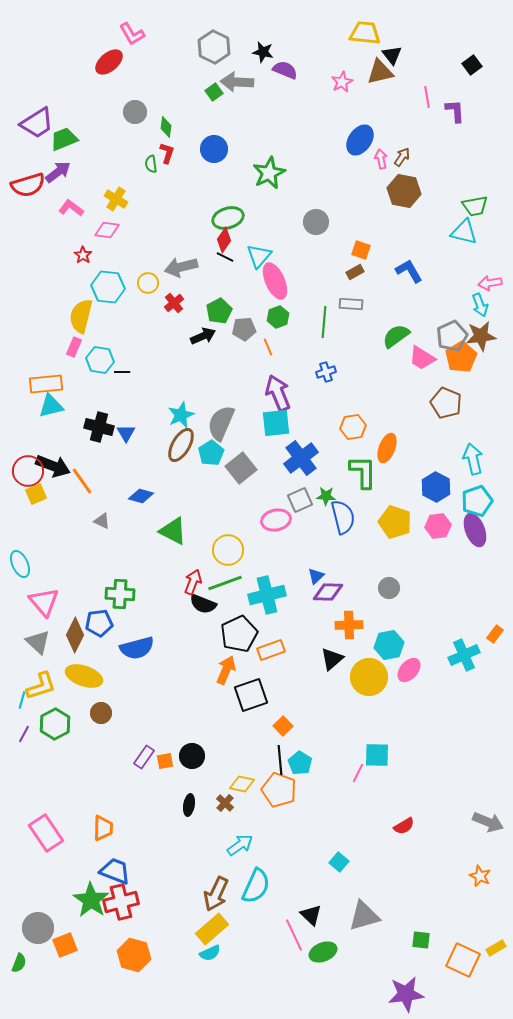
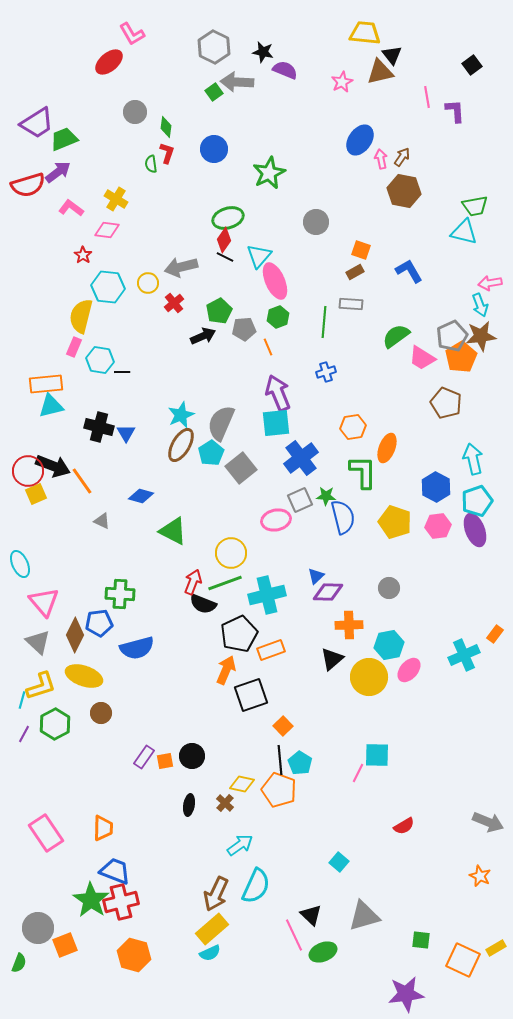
yellow circle at (228, 550): moved 3 px right, 3 px down
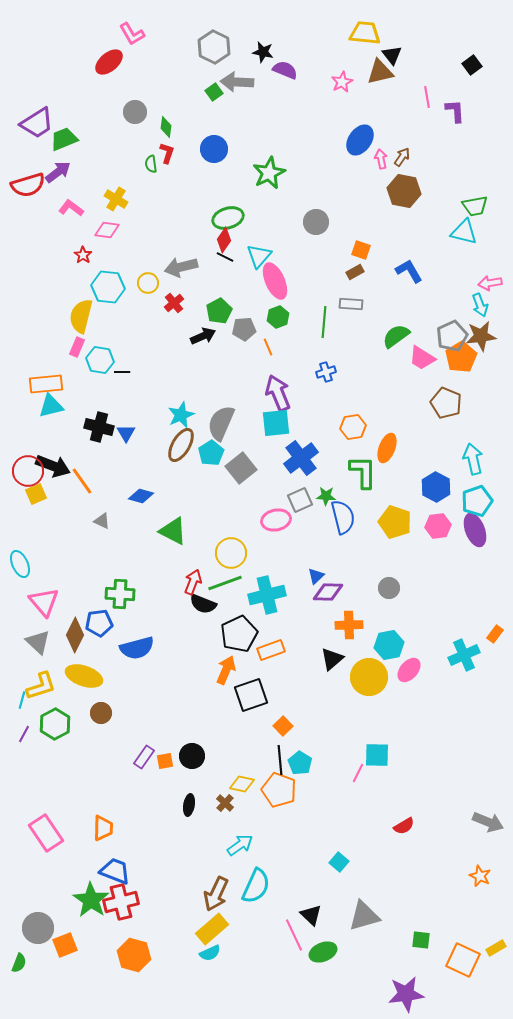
pink rectangle at (74, 347): moved 3 px right
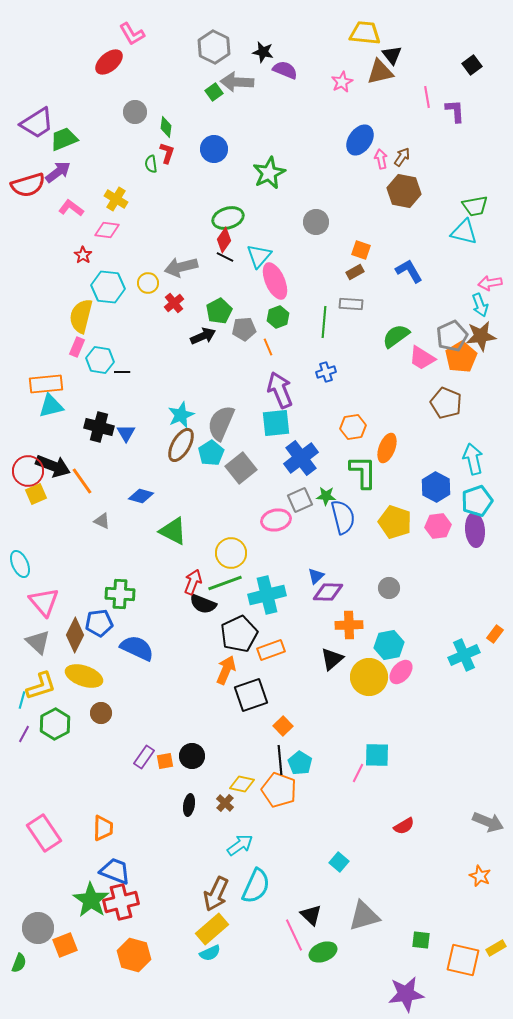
purple arrow at (278, 393): moved 2 px right, 3 px up
purple ellipse at (475, 530): rotated 16 degrees clockwise
blue semicircle at (137, 648): rotated 140 degrees counterclockwise
pink ellipse at (409, 670): moved 8 px left, 2 px down
pink rectangle at (46, 833): moved 2 px left
orange square at (463, 960): rotated 12 degrees counterclockwise
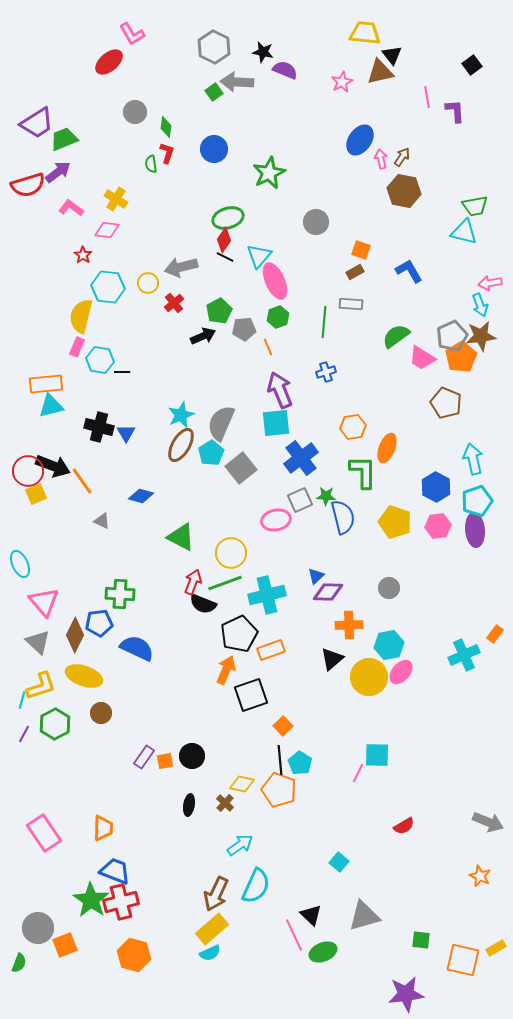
green triangle at (173, 531): moved 8 px right, 6 px down
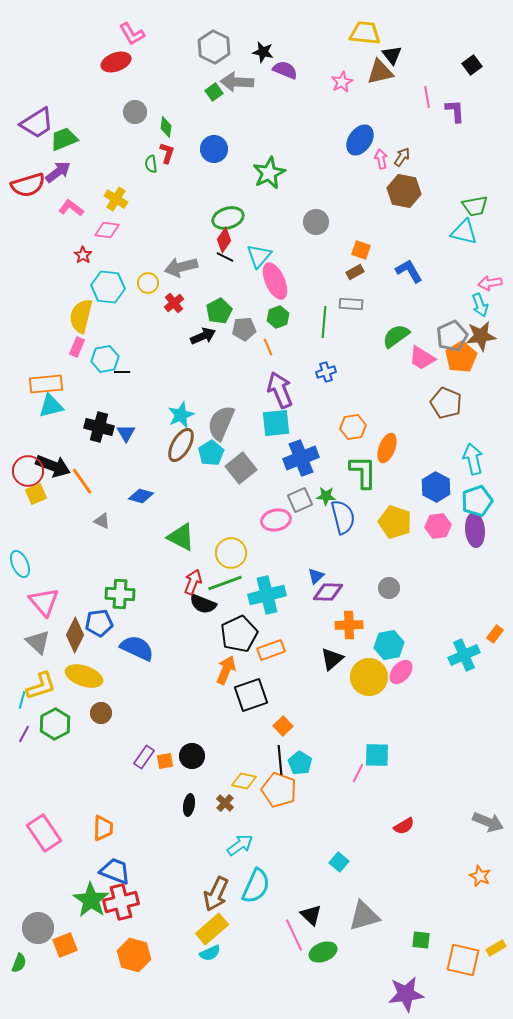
red ellipse at (109, 62): moved 7 px right; rotated 20 degrees clockwise
cyan hexagon at (100, 360): moved 5 px right, 1 px up; rotated 20 degrees counterclockwise
blue cross at (301, 458): rotated 16 degrees clockwise
yellow diamond at (242, 784): moved 2 px right, 3 px up
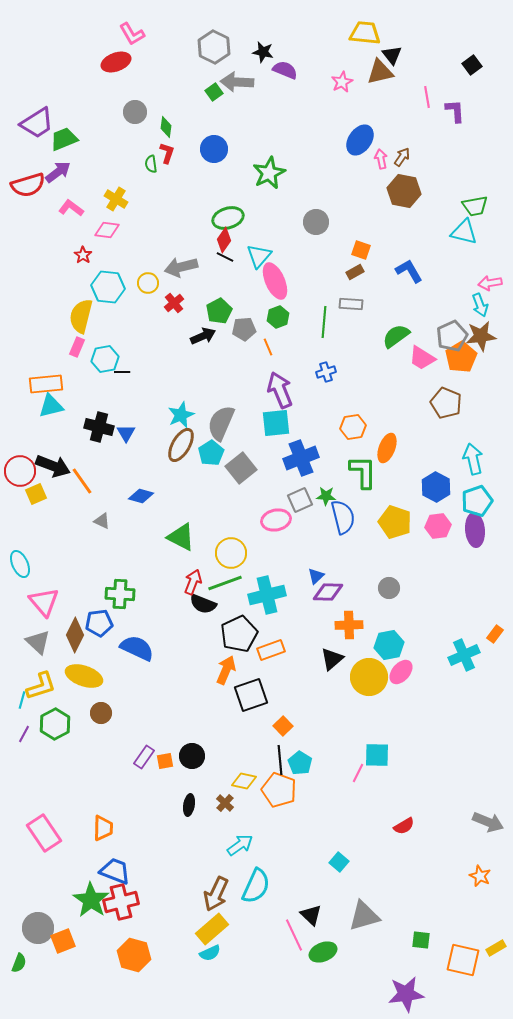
red circle at (28, 471): moved 8 px left
orange square at (65, 945): moved 2 px left, 4 px up
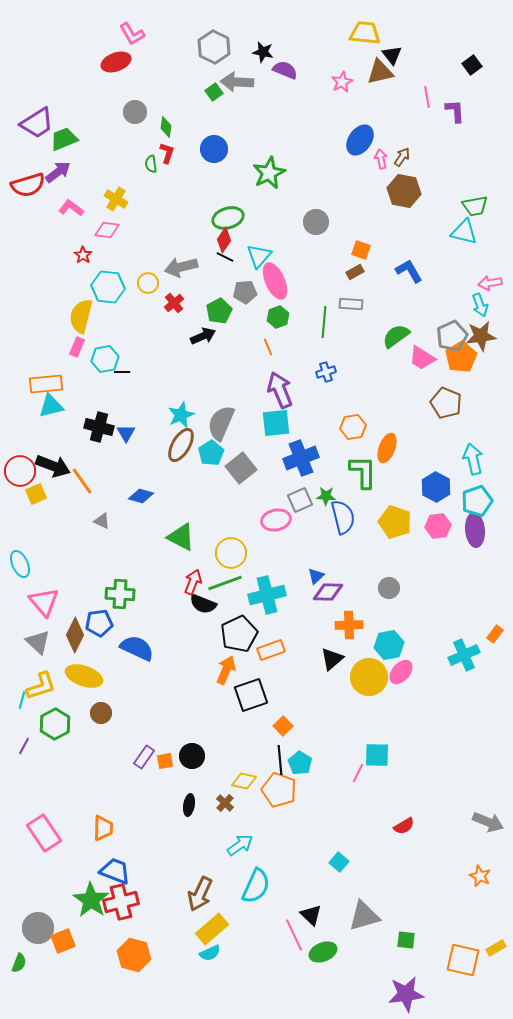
gray pentagon at (244, 329): moved 1 px right, 37 px up
purple line at (24, 734): moved 12 px down
brown arrow at (216, 894): moved 16 px left
green square at (421, 940): moved 15 px left
